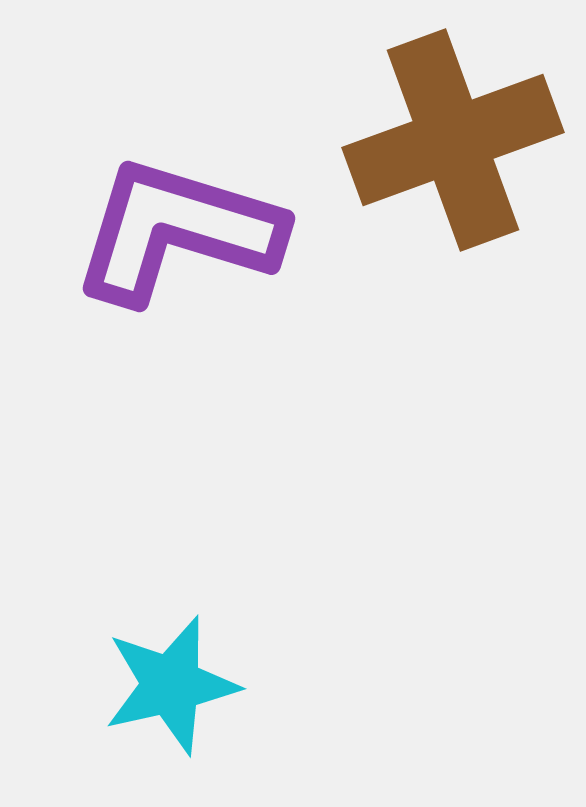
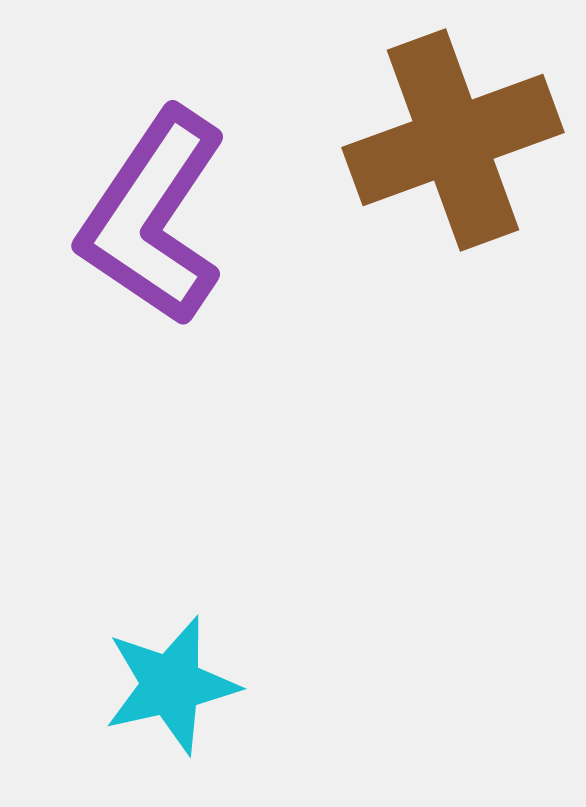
purple L-shape: moved 24 px left, 14 px up; rotated 73 degrees counterclockwise
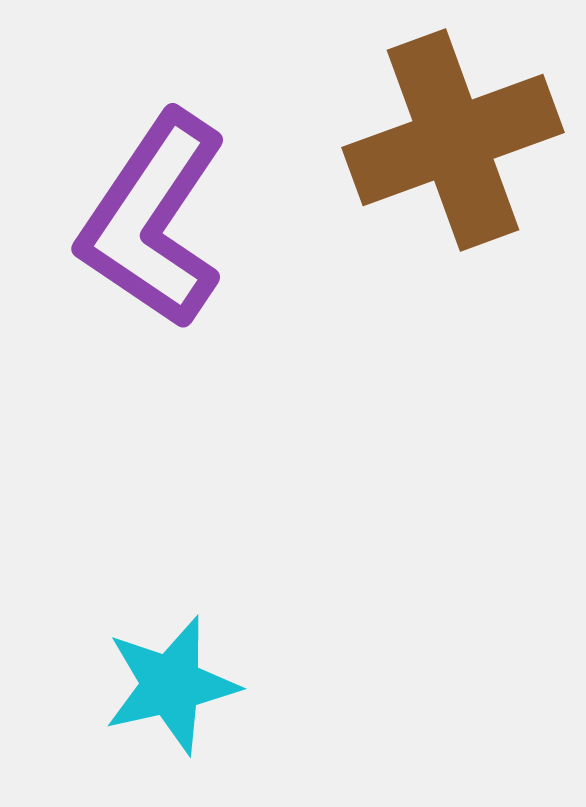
purple L-shape: moved 3 px down
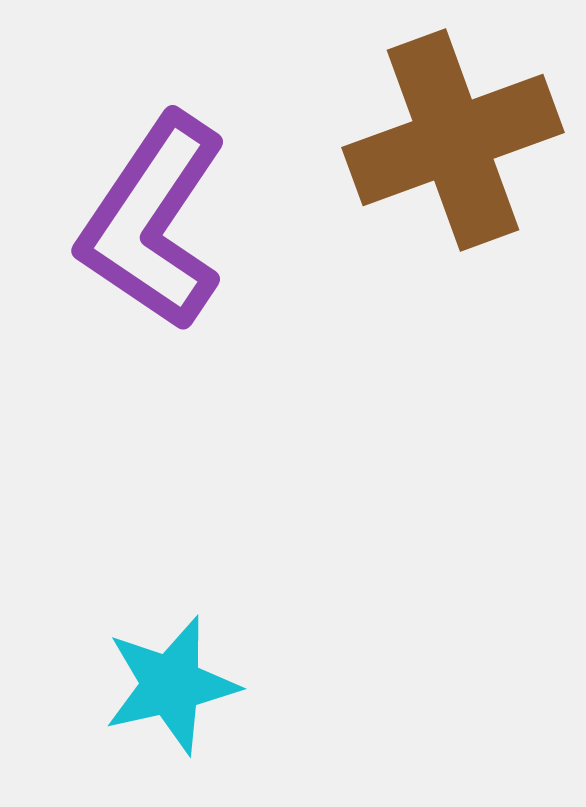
purple L-shape: moved 2 px down
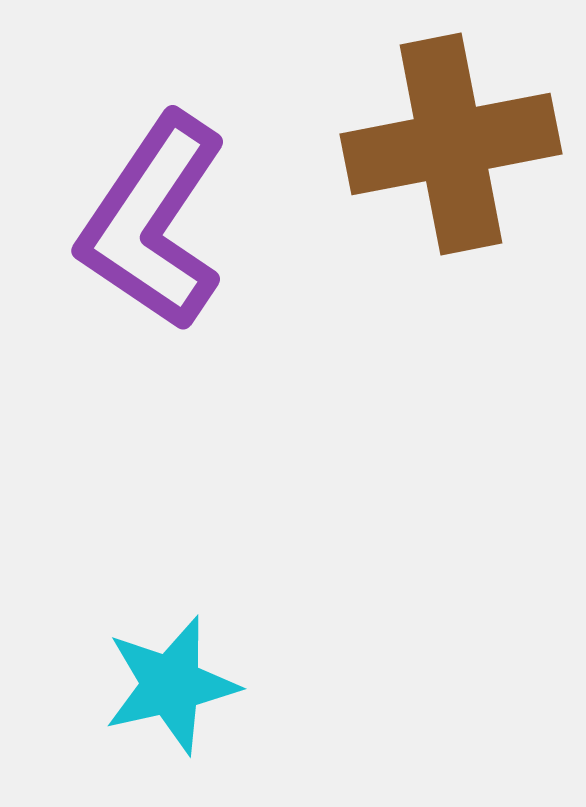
brown cross: moved 2 px left, 4 px down; rotated 9 degrees clockwise
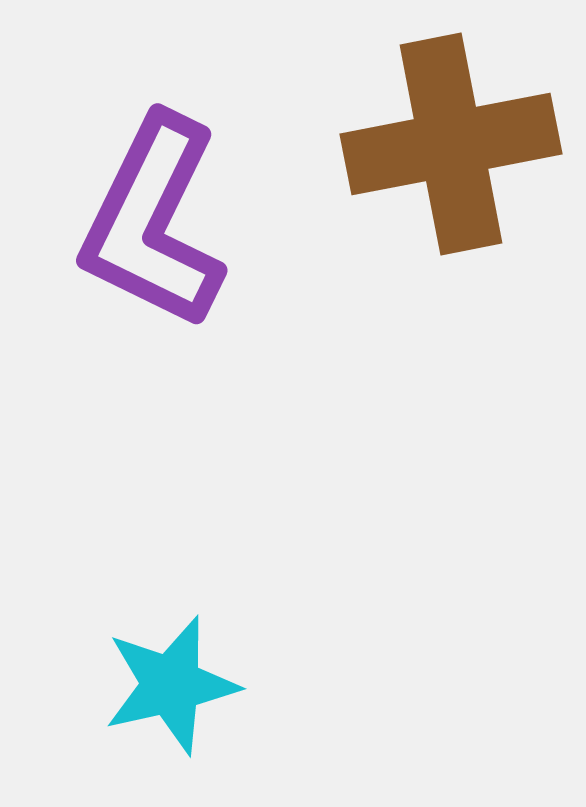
purple L-shape: rotated 8 degrees counterclockwise
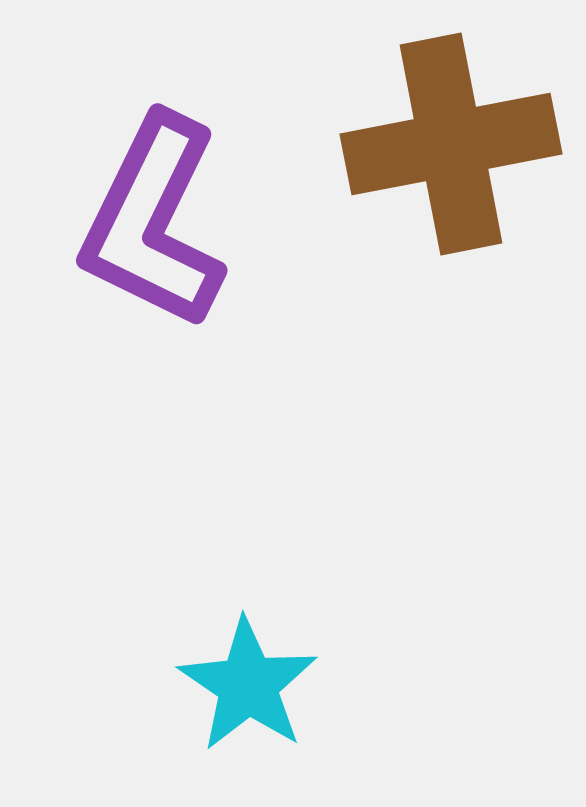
cyan star: moved 77 px right; rotated 25 degrees counterclockwise
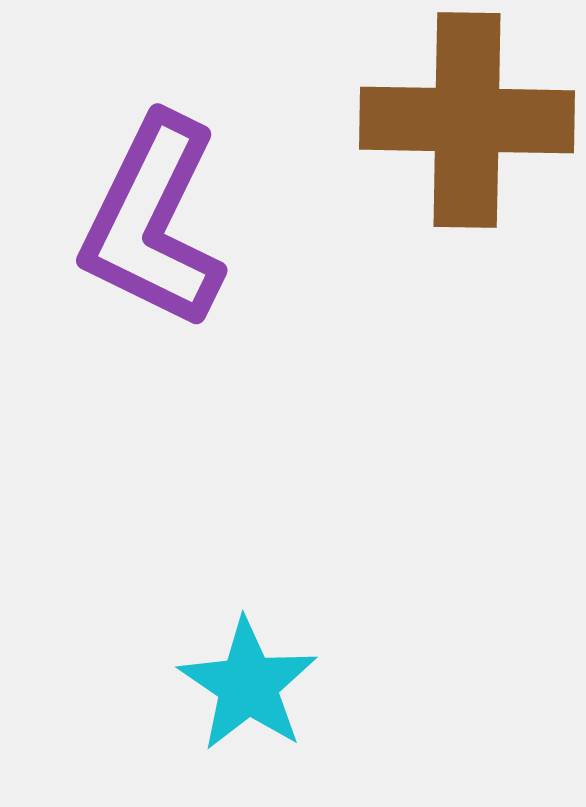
brown cross: moved 16 px right, 24 px up; rotated 12 degrees clockwise
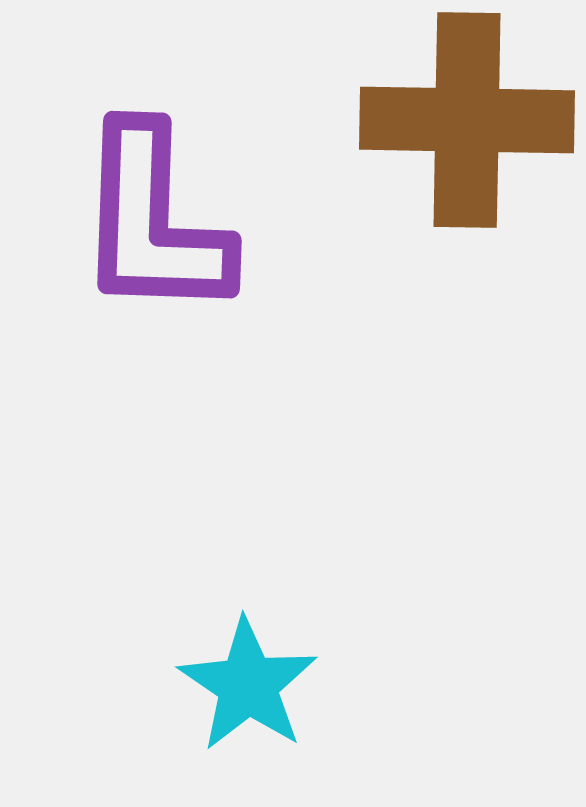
purple L-shape: rotated 24 degrees counterclockwise
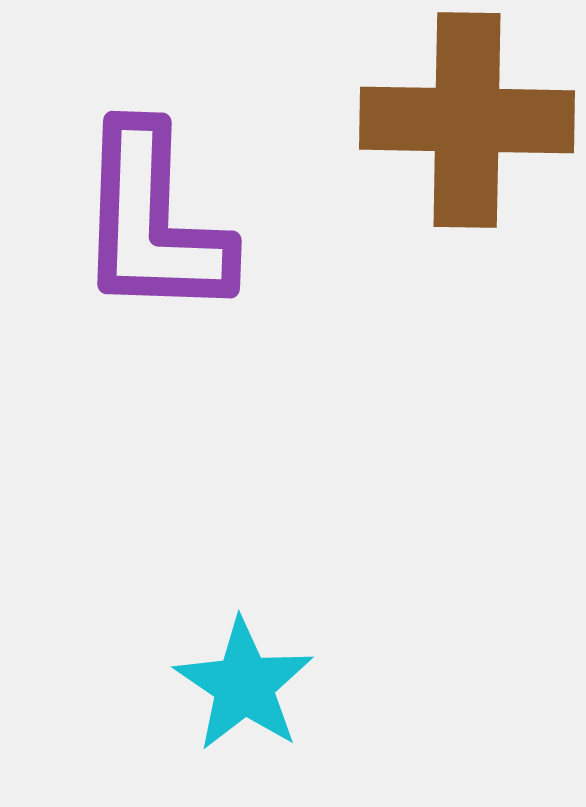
cyan star: moved 4 px left
